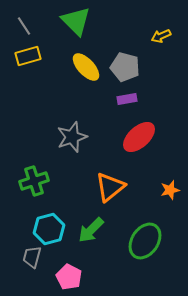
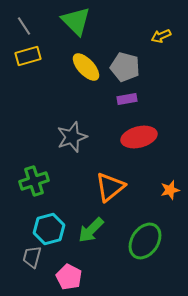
red ellipse: rotated 28 degrees clockwise
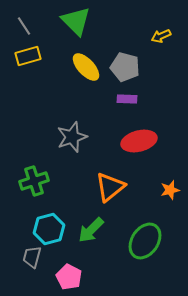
purple rectangle: rotated 12 degrees clockwise
red ellipse: moved 4 px down
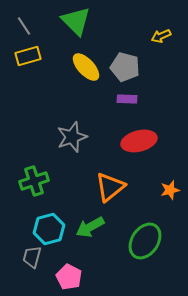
green arrow: moved 1 px left, 3 px up; rotated 16 degrees clockwise
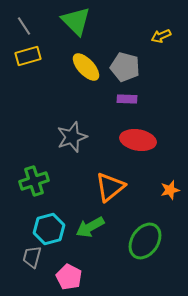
red ellipse: moved 1 px left, 1 px up; rotated 24 degrees clockwise
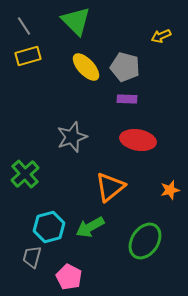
green cross: moved 9 px left, 7 px up; rotated 24 degrees counterclockwise
cyan hexagon: moved 2 px up
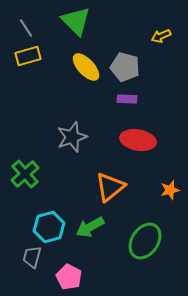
gray line: moved 2 px right, 2 px down
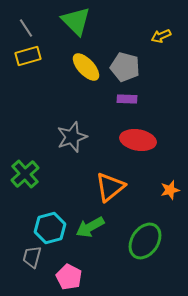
cyan hexagon: moved 1 px right, 1 px down
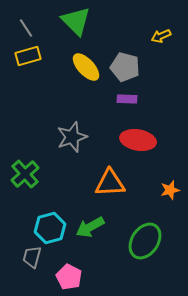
orange triangle: moved 4 px up; rotated 36 degrees clockwise
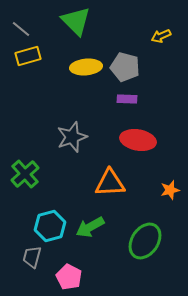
gray line: moved 5 px left, 1 px down; rotated 18 degrees counterclockwise
yellow ellipse: rotated 52 degrees counterclockwise
cyan hexagon: moved 2 px up
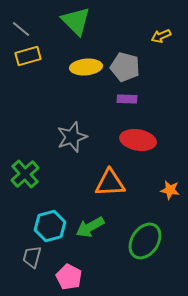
orange star: rotated 24 degrees clockwise
